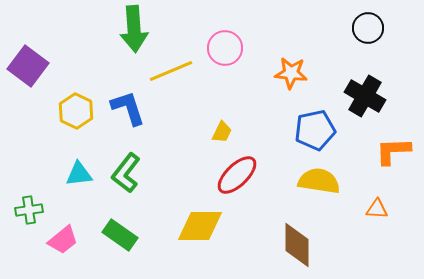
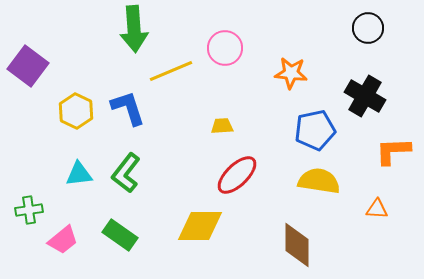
yellow trapezoid: moved 6 px up; rotated 120 degrees counterclockwise
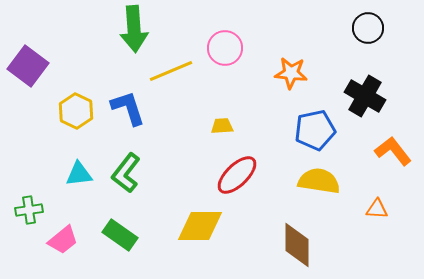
orange L-shape: rotated 54 degrees clockwise
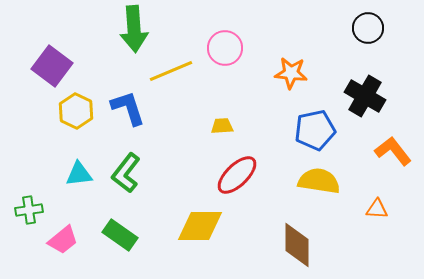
purple square: moved 24 px right
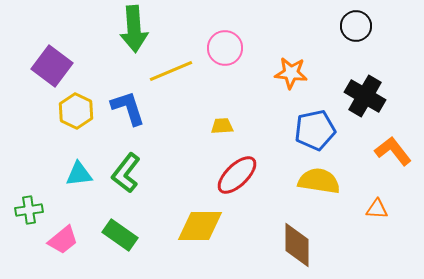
black circle: moved 12 px left, 2 px up
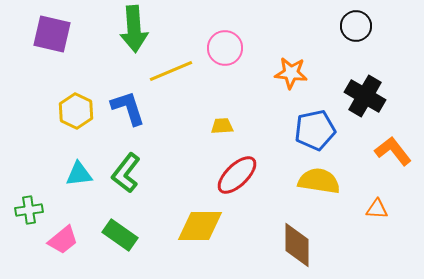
purple square: moved 32 px up; rotated 24 degrees counterclockwise
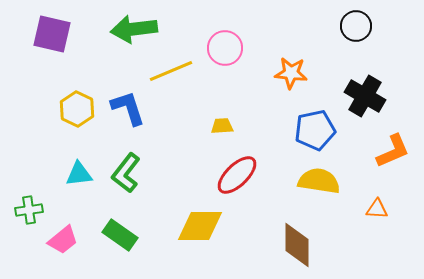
green arrow: rotated 87 degrees clockwise
yellow hexagon: moved 1 px right, 2 px up
orange L-shape: rotated 105 degrees clockwise
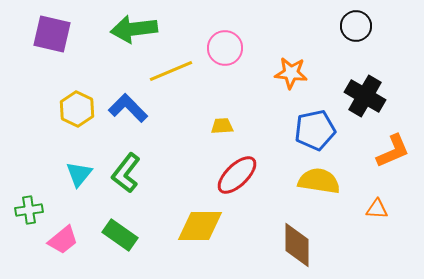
blue L-shape: rotated 27 degrees counterclockwise
cyan triangle: rotated 44 degrees counterclockwise
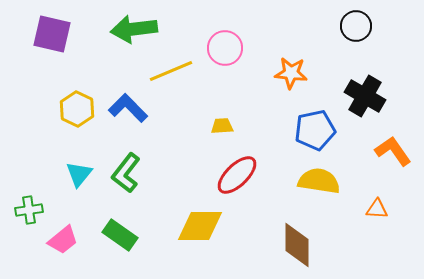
orange L-shape: rotated 102 degrees counterclockwise
